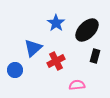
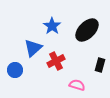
blue star: moved 4 px left, 3 px down
black rectangle: moved 5 px right, 9 px down
pink semicircle: rotated 21 degrees clockwise
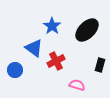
blue triangle: moved 1 px right; rotated 42 degrees counterclockwise
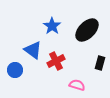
blue triangle: moved 1 px left, 2 px down
black rectangle: moved 2 px up
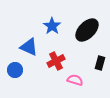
blue triangle: moved 4 px left, 3 px up; rotated 12 degrees counterclockwise
pink semicircle: moved 2 px left, 5 px up
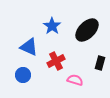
blue circle: moved 8 px right, 5 px down
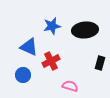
blue star: rotated 24 degrees clockwise
black ellipse: moved 2 px left; rotated 40 degrees clockwise
red cross: moved 5 px left
pink semicircle: moved 5 px left, 6 px down
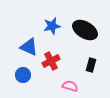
black ellipse: rotated 35 degrees clockwise
black rectangle: moved 9 px left, 2 px down
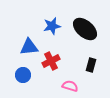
black ellipse: moved 1 px up; rotated 10 degrees clockwise
blue triangle: rotated 30 degrees counterclockwise
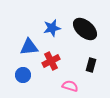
blue star: moved 2 px down
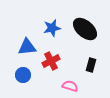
blue triangle: moved 2 px left
